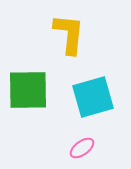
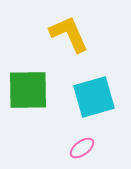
yellow L-shape: rotated 30 degrees counterclockwise
cyan square: moved 1 px right
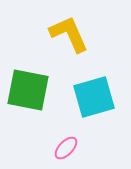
green square: rotated 12 degrees clockwise
pink ellipse: moved 16 px left; rotated 10 degrees counterclockwise
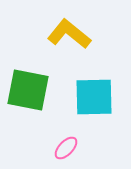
yellow L-shape: rotated 27 degrees counterclockwise
cyan square: rotated 15 degrees clockwise
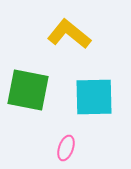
pink ellipse: rotated 25 degrees counterclockwise
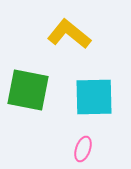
pink ellipse: moved 17 px right, 1 px down
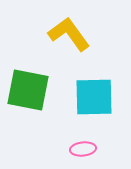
yellow L-shape: rotated 15 degrees clockwise
pink ellipse: rotated 65 degrees clockwise
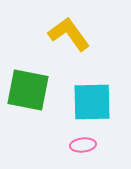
cyan square: moved 2 px left, 5 px down
pink ellipse: moved 4 px up
